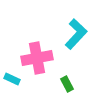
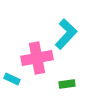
cyan L-shape: moved 10 px left
green rectangle: rotated 70 degrees counterclockwise
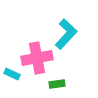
cyan rectangle: moved 5 px up
green rectangle: moved 10 px left
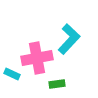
cyan L-shape: moved 3 px right, 5 px down
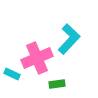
pink cross: rotated 12 degrees counterclockwise
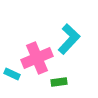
green rectangle: moved 2 px right, 2 px up
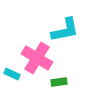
cyan L-shape: moved 4 px left, 9 px up; rotated 36 degrees clockwise
pink cross: rotated 36 degrees counterclockwise
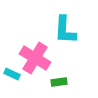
cyan L-shape: rotated 104 degrees clockwise
pink cross: moved 2 px left
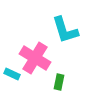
cyan L-shape: rotated 20 degrees counterclockwise
green rectangle: rotated 70 degrees counterclockwise
